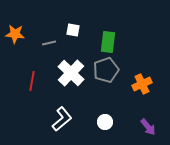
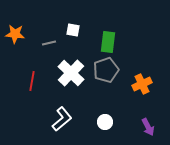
purple arrow: rotated 12 degrees clockwise
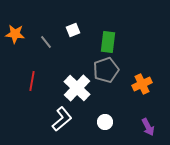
white square: rotated 32 degrees counterclockwise
gray line: moved 3 px left, 1 px up; rotated 64 degrees clockwise
white cross: moved 6 px right, 15 px down
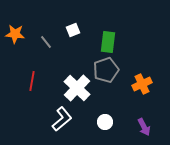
purple arrow: moved 4 px left
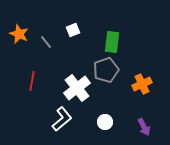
orange star: moved 4 px right; rotated 18 degrees clockwise
green rectangle: moved 4 px right
white cross: rotated 8 degrees clockwise
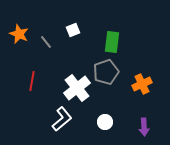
gray pentagon: moved 2 px down
purple arrow: rotated 24 degrees clockwise
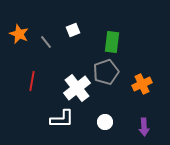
white L-shape: rotated 40 degrees clockwise
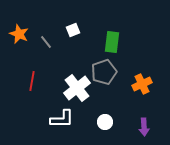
gray pentagon: moved 2 px left
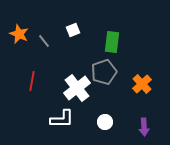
gray line: moved 2 px left, 1 px up
orange cross: rotated 18 degrees counterclockwise
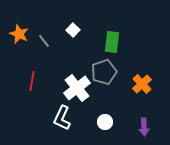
white square: rotated 24 degrees counterclockwise
white L-shape: moved 1 px up; rotated 115 degrees clockwise
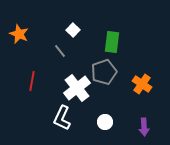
gray line: moved 16 px right, 10 px down
orange cross: rotated 12 degrees counterclockwise
